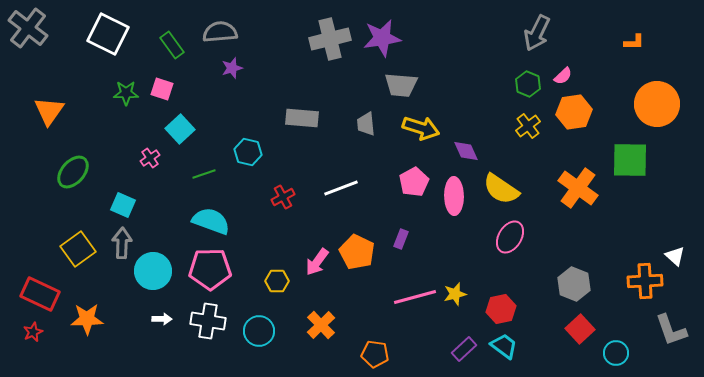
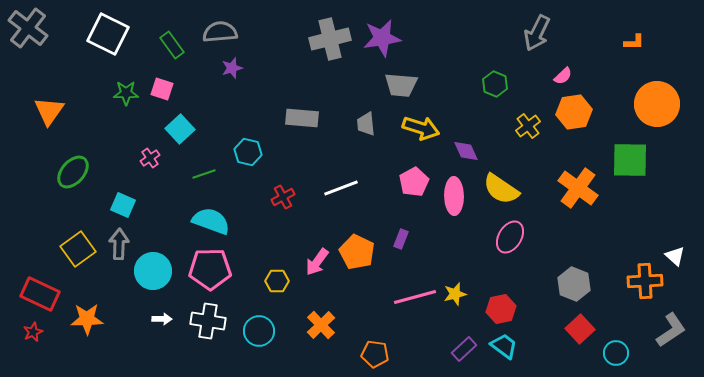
green hexagon at (528, 84): moved 33 px left
gray arrow at (122, 243): moved 3 px left, 1 px down
gray L-shape at (671, 330): rotated 105 degrees counterclockwise
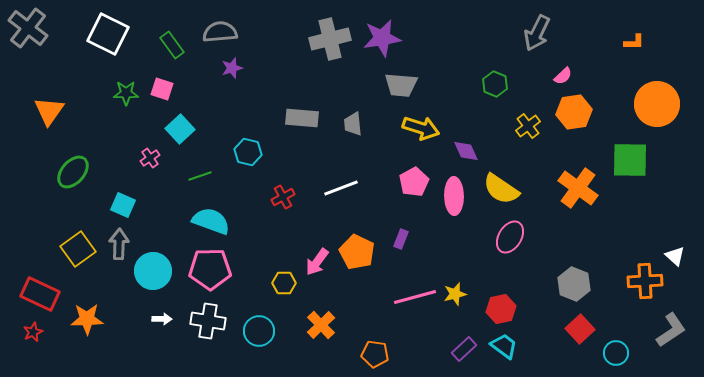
gray trapezoid at (366, 124): moved 13 px left
green line at (204, 174): moved 4 px left, 2 px down
yellow hexagon at (277, 281): moved 7 px right, 2 px down
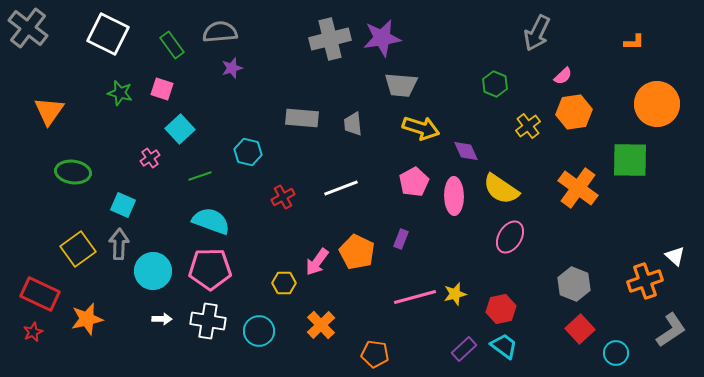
green star at (126, 93): moved 6 px left; rotated 15 degrees clockwise
green ellipse at (73, 172): rotated 56 degrees clockwise
orange cross at (645, 281): rotated 16 degrees counterclockwise
orange star at (87, 319): rotated 12 degrees counterclockwise
